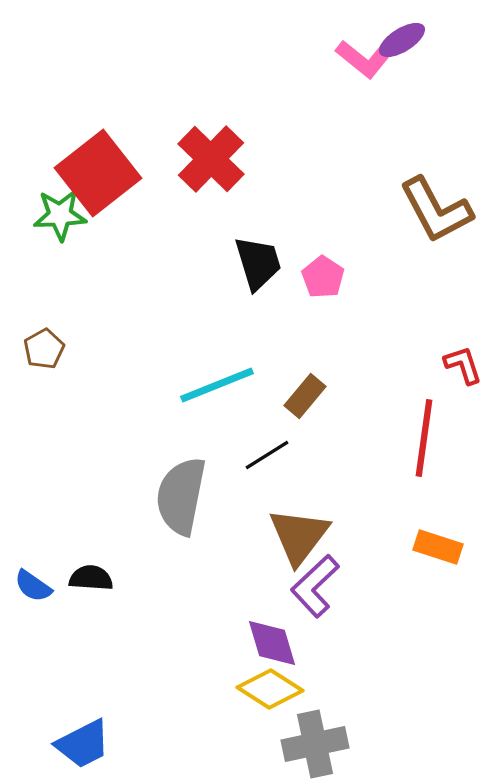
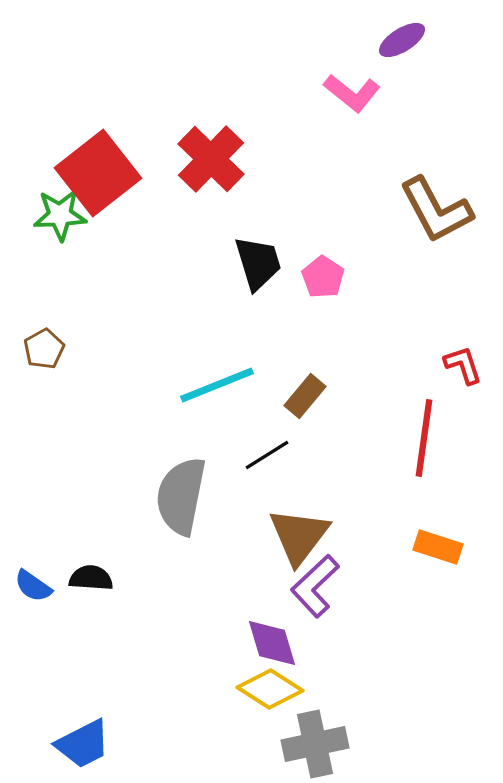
pink L-shape: moved 12 px left, 34 px down
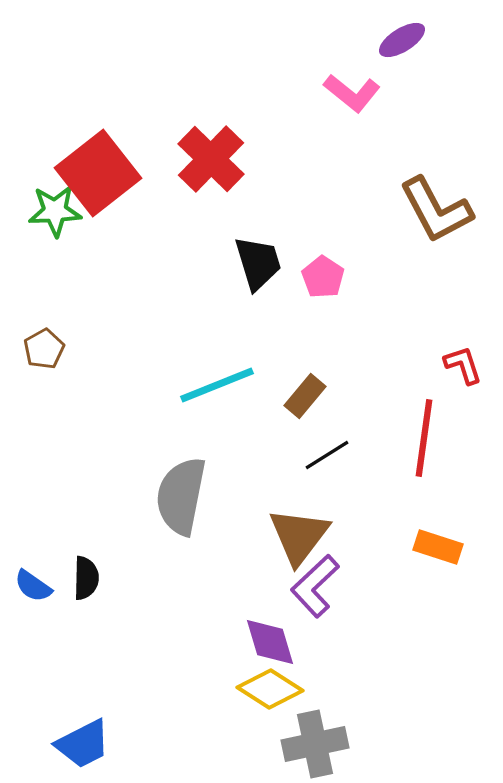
green star: moved 5 px left, 4 px up
black line: moved 60 px right
black semicircle: moved 5 px left; rotated 87 degrees clockwise
purple diamond: moved 2 px left, 1 px up
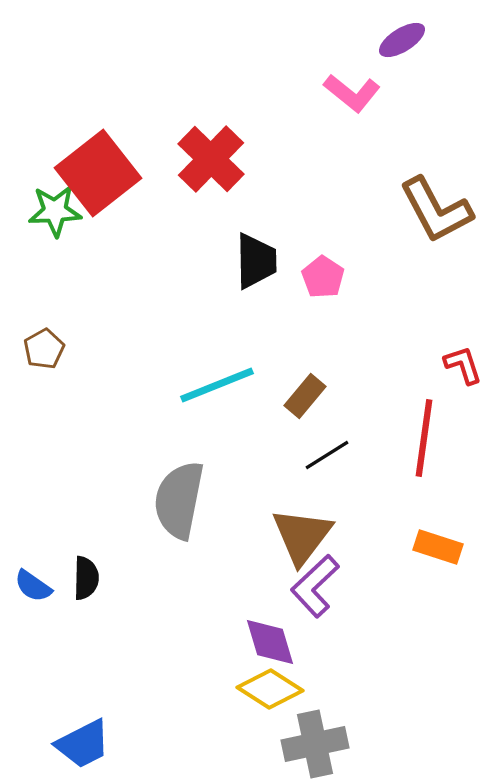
black trapezoid: moved 2 px left, 2 px up; rotated 16 degrees clockwise
gray semicircle: moved 2 px left, 4 px down
brown triangle: moved 3 px right
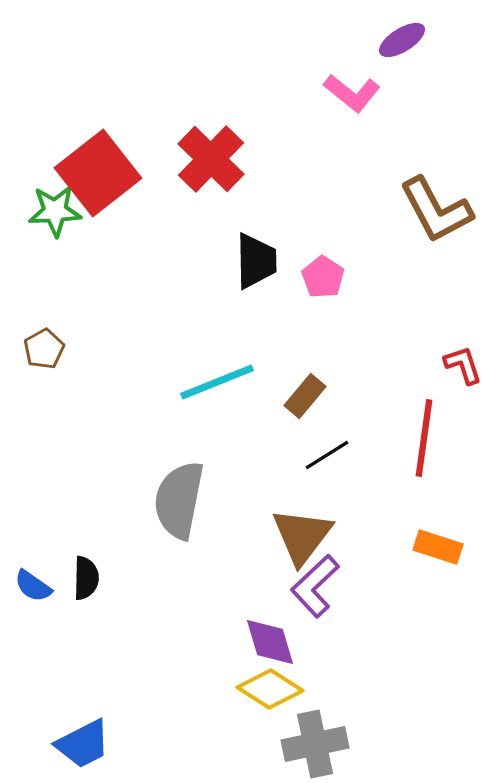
cyan line: moved 3 px up
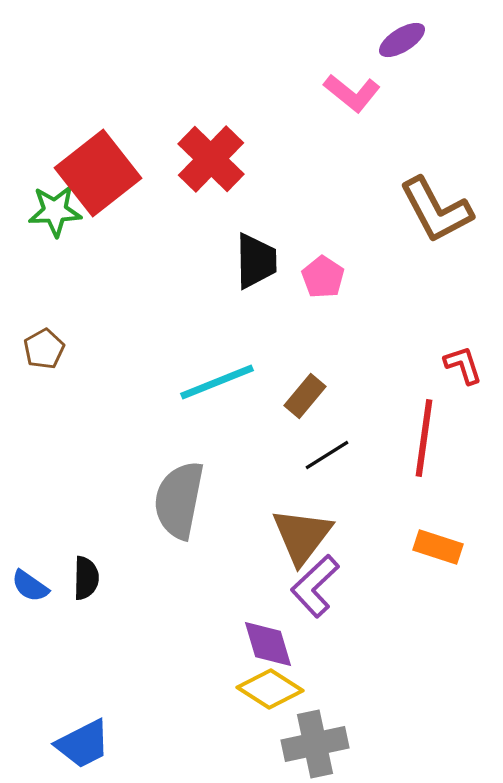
blue semicircle: moved 3 px left
purple diamond: moved 2 px left, 2 px down
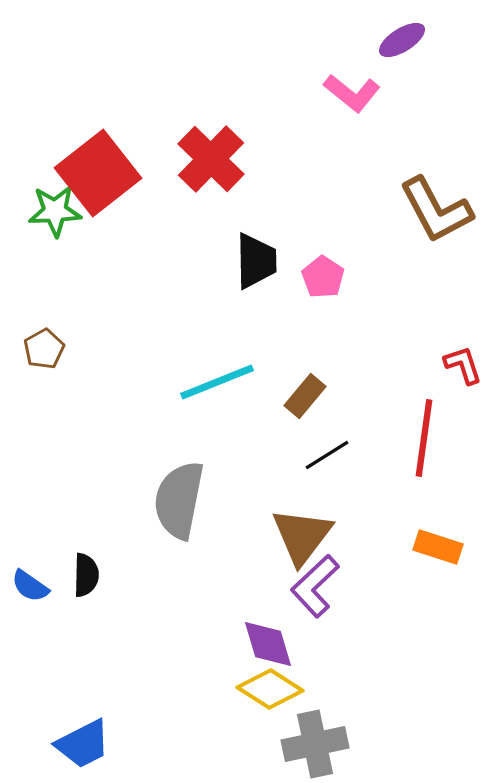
black semicircle: moved 3 px up
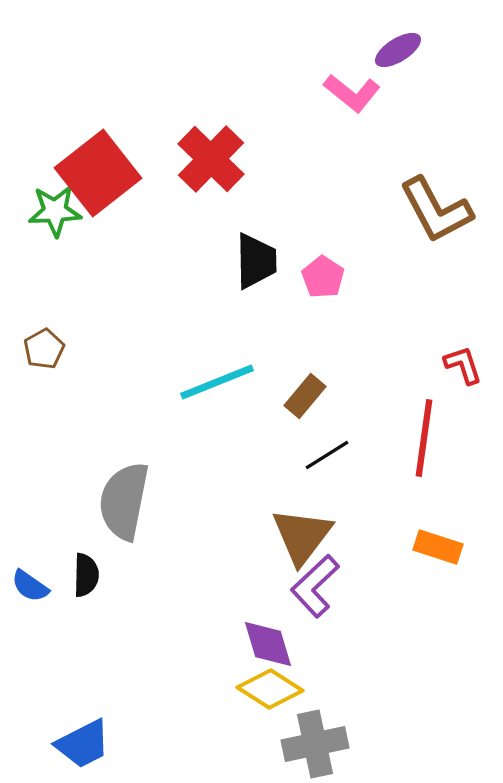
purple ellipse: moved 4 px left, 10 px down
gray semicircle: moved 55 px left, 1 px down
